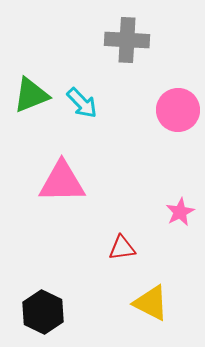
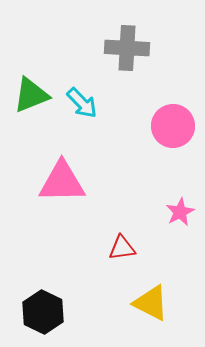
gray cross: moved 8 px down
pink circle: moved 5 px left, 16 px down
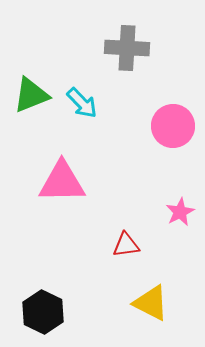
red triangle: moved 4 px right, 3 px up
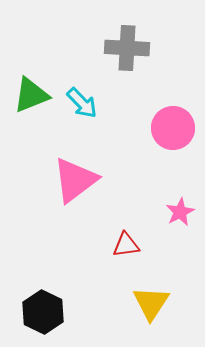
pink circle: moved 2 px down
pink triangle: moved 13 px right, 2 px up; rotated 36 degrees counterclockwise
yellow triangle: rotated 36 degrees clockwise
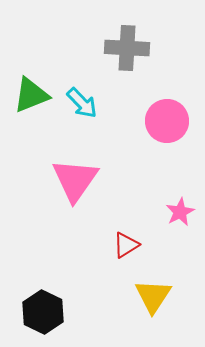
pink circle: moved 6 px left, 7 px up
pink triangle: rotated 18 degrees counterclockwise
red triangle: rotated 24 degrees counterclockwise
yellow triangle: moved 2 px right, 7 px up
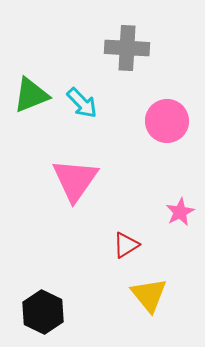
yellow triangle: moved 4 px left, 1 px up; rotated 12 degrees counterclockwise
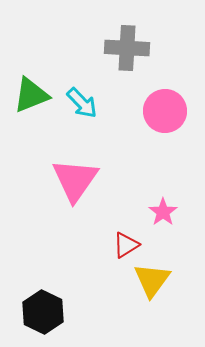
pink circle: moved 2 px left, 10 px up
pink star: moved 17 px left; rotated 8 degrees counterclockwise
yellow triangle: moved 3 px right, 15 px up; rotated 15 degrees clockwise
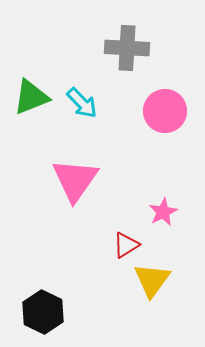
green triangle: moved 2 px down
pink star: rotated 8 degrees clockwise
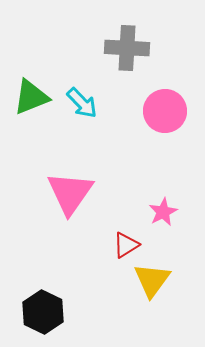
pink triangle: moved 5 px left, 13 px down
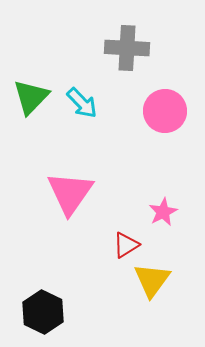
green triangle: rotated 24 degrees counterclockwise
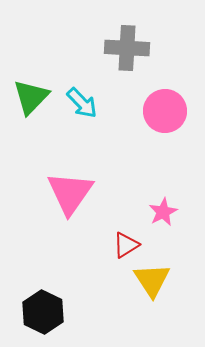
yellow triangle: rotated 9 degrees counterclockwise
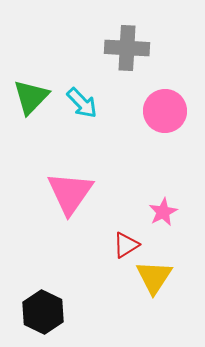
yellow triangle: moved 2 px right, 3 px up; rotated 6 degrees clockwise
